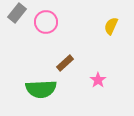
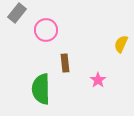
pink circle: moved 8 px down
yellow semicircle: moved 10 px right, 18 px down
brown rectangle: rotated 54 degrees counterclockwise
green semicircle: rotated 92 degrees clockwise
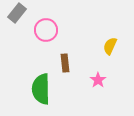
yellow semicircle: moved 11 px left, 2 px down
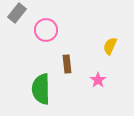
brown rectangle: moved 2 px right, 1 px down
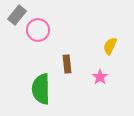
gray rectangle: moved 2 px down
pink circle: moved 8 px left
pink star: moved 2 px right, 3 px up
